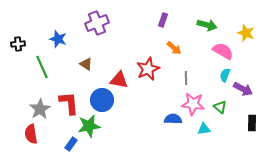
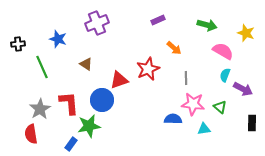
purple rectangle: moved 5 px left; rotated 48 degrees clockwise
red triangle: rotated 30 degrees counterclockwise
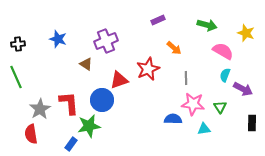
purple cross: moved 9 px right, 18 px down
green line: moved 26 px left, 10 px down
green triangle: rotated 16 degrees clockwise
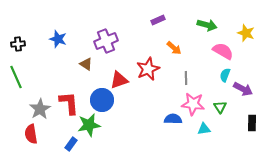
green star: moved 1 px up
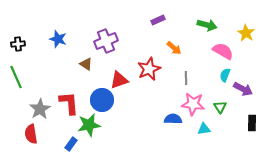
yellow star: rotated 12 degrees clockwise
red star: moved 1 px right
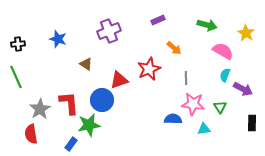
purple cross: moved 3 px right, 10 px up
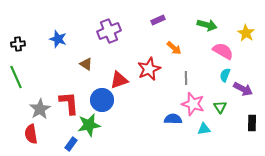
pink star: rotated 10 degrees clockwise
